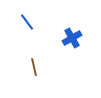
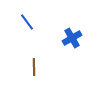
brown line: rotated 12 degrees clockwise
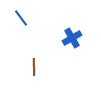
blue line: moved 6 px left, 4 px up
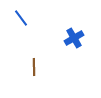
blue cross: moved 2 px right
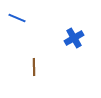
blue line: moved 4 px left; rotated 30 degrees counterclockwise
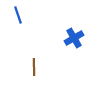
blue line: moved 1 px right, 3 px up; rotated 48 degrees clockwise
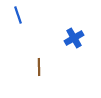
brown line: moved 5 px right
